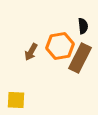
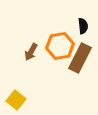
yellow square: rotated 36 degrees clockwise
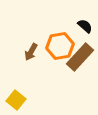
black semicircle: moved 2 px right; rotated 42 degrees counterclockwise
brown rectangle: moved 1 px up; rotated 16 degrees clockwise
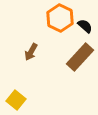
orange hexagon: moved 28 px up; rotated 24 degrees counterclockwise
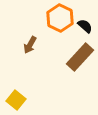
brown arrow: moved 1 px left, 7 px up
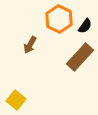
orange hexagon: moved 1 px left, 1 px down
black semicircle: rotated 84 degrees clockwise
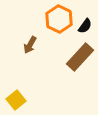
yellow square: rotated 12 degrees clockwise
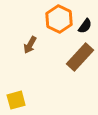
yellow square: rotated 24 degrees clockwise
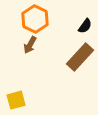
orange hexagon: moved 24 px left
